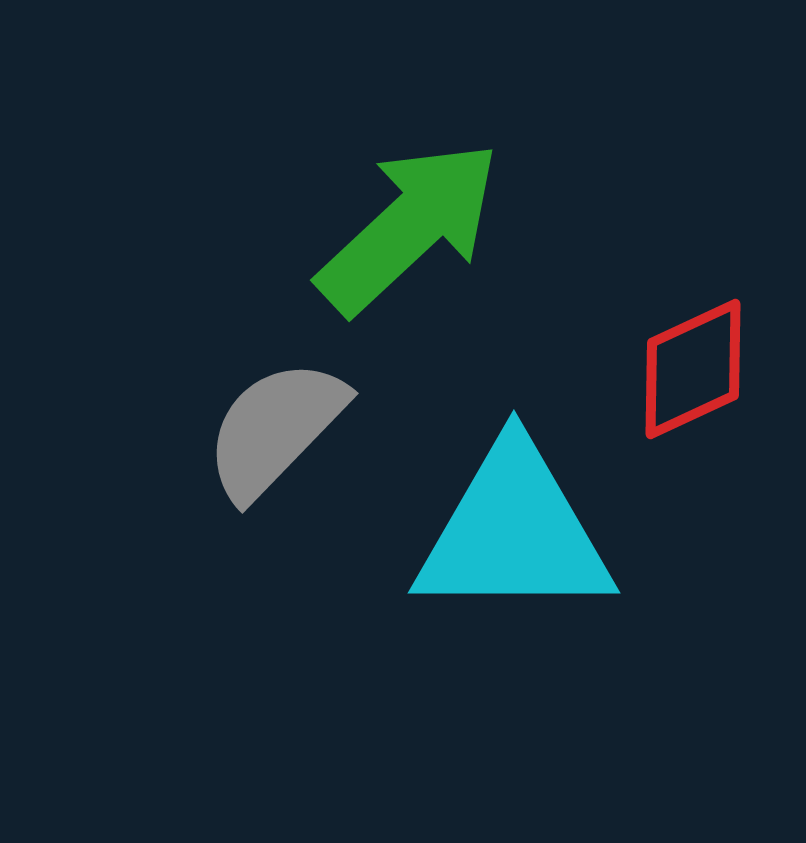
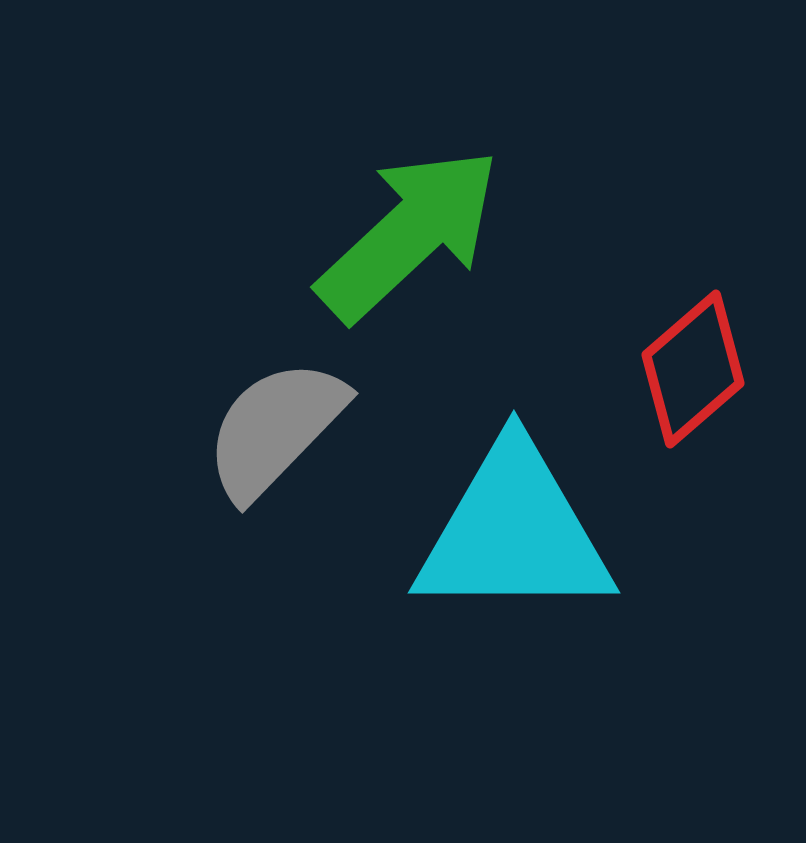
green arrow: moved 7 px down
red diamond: rotated 16 degrees counterclockwise
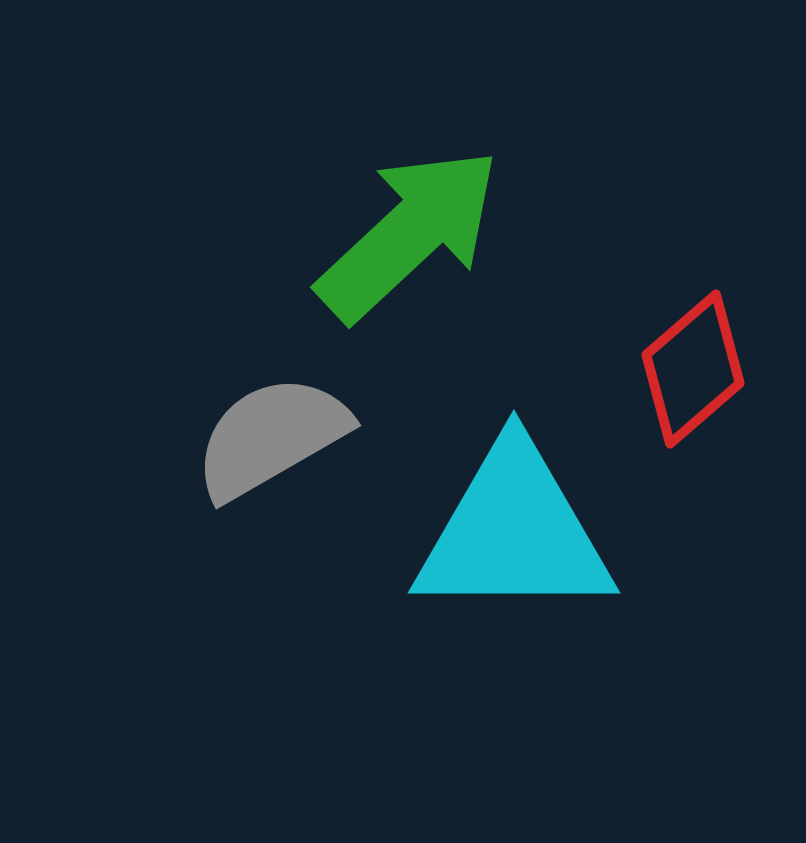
gray semicircle: moved 4 px left, 8 px down; rotated 16 degrees clockwise
